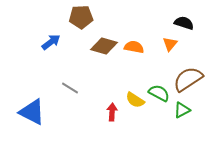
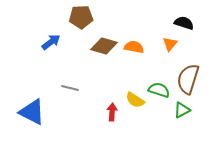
brown semicircle: rotated 40 degrees counterclockwise
gray line: rotated 18 degrees counterclockwise
green semicircle: moved 3 px up; rotated 10 degrees counterclockwise
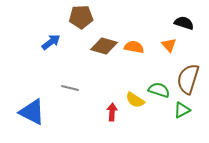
orange triangle: moved 1 px left, 1 px down; rotated 21 degrees counterclockwise
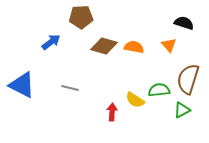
green semicircle: rotated 25 degrees counterclockwise
blue triangle: moved 10 px left, 27 px up
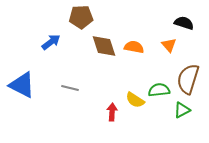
brown diamond: rotated 56 degrees clockwise
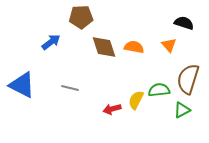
brown diamond: moved 1 px down
yellow semicircle: moved 1 px right; rotated 84 degrees clockwise
red arrow: moved 3 px up; rotated 108 degrees counterclockwise
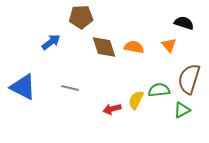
brown semicircle: moved 1 px right
blue triangle: moved 1 px right, 2 px down
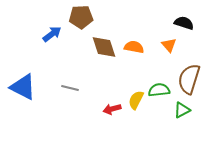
blue arrow: moved 1 px right, 8 px up
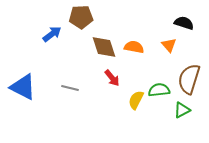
red arrow: moved 31 px up; rotated 114 degrees counterclockwise
